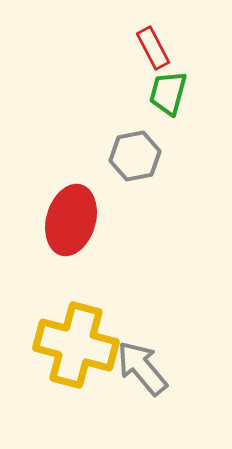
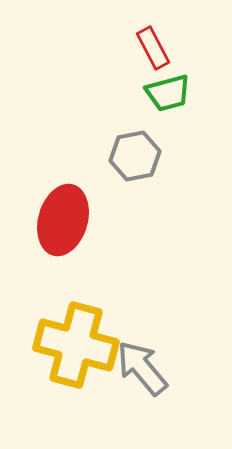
green trapezoid: rotated 120 degrees counterclockwise
red ellipse: moved 8 px left
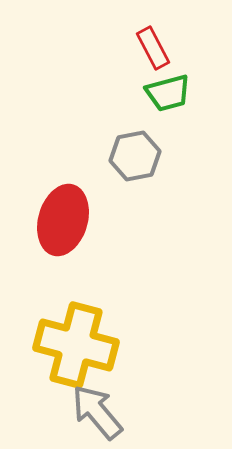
gray arrow: moved 45 px left, 44 px down
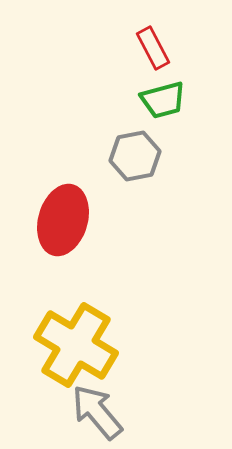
green trapezoid: moved 5 px left, 7 px down
yellow cross: rotated 16 degrees clockwise
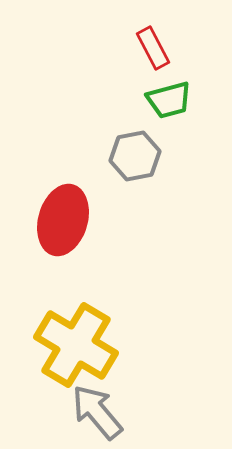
green trapezoid: moved 6 px right
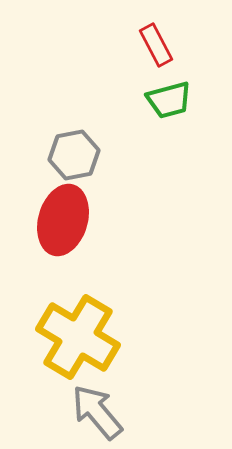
red rectangle: moved 3 px right, 3 px up
gray hexagon: moved 61 px left, 1 px up
yellow cross: moved 2 px right, 8 px up
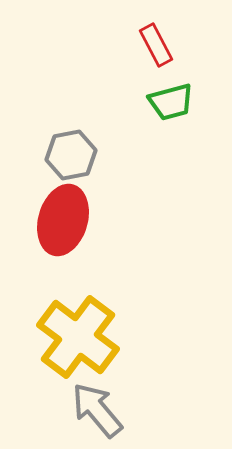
green trapezoid: moved 2 px right, 2 px down
gray hexagon: moved 3 px left
yellow cross: rotated 6 degrees clockwise
gray arrow: moved 2 px up
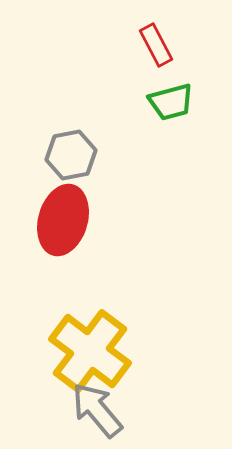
yellow cross: moved 12 px right, 14 px down
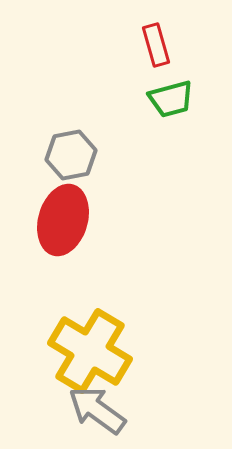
red rectangle: rotated 12 degrees clockwise
green trapezoid: moved 3 px up
yellow cross: rotated 6 degrees counterclockwise
gray arrow: rotated 14 degrees counterclockwise
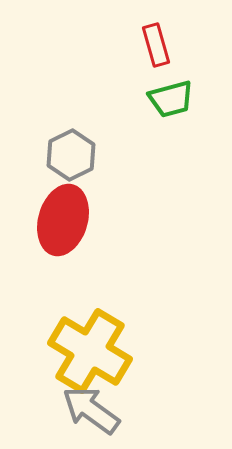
gray hexagon: rotated 15 degrees counterclockwise
gray arrow: moved 6 px left
